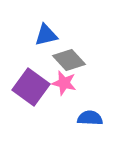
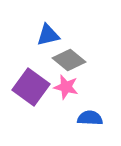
blue triangle: moved 2 px right
gray diamond: rotated 8 degrees counterclockwise
pink star: moved 2 px right, 4 px down
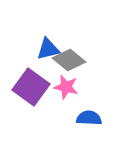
blue triangle: moved 14 px down
blue semicircle: moved 1 px left
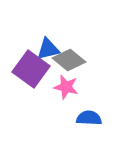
purple square: moved 18 px up
